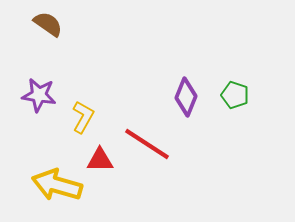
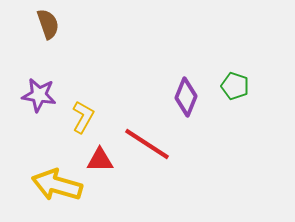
brown semicircle: rotated 36 degrees clockwise
green pentagon: moved 9 px up
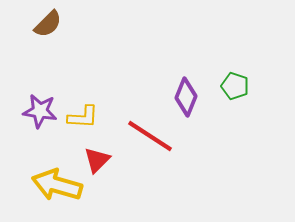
brown semicircle: rotated 64 degrees clockwise
purple star: moved 1 px right, 16 px down
yellow L-shape: rotated 64 degrees clockwise
red line: moved 3 px right, 8 px up
red triangle: moved 3 px left; rotated 44 degrees counterclockwise
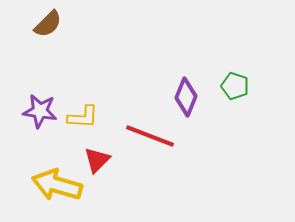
red line: rotated 12 degrees counterclockwise
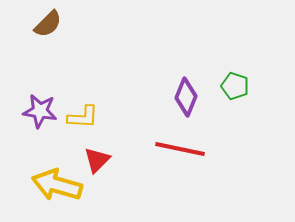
red line: moved 30 px right, 13 px down; rotated 9 degrees counterclockwise
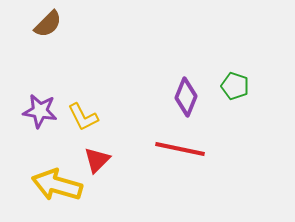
yellow L-shape: rotated 60 degrees clockwise
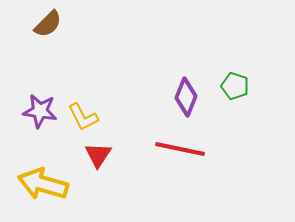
red triangle: moved 1 px right, 5 px up; rotated 12 degrees counterclockwise
yellow arrow: moved 14 px left, 1 px up
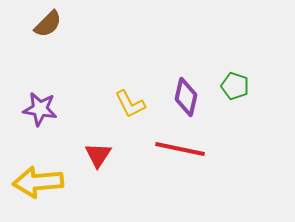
purple diamond: rotated 9 degrees counterclockwise
purple star: moved 2 px up
yellow L-shape: moved 47 px right, 13 px up
yellow arrow: moved 5 px left, 2 px up; rotated 21 degrees counterclockwise
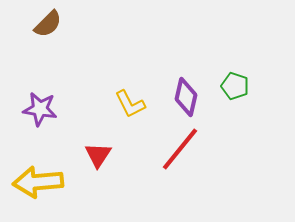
red line: rotated 63 degrees counterclockwise
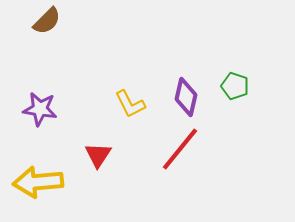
brown semicircle: moved 1 px left, 3 px up
